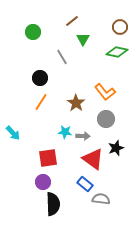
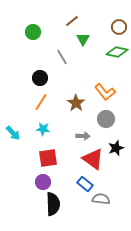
brown circle: moved 1 px left
cyan star: moved 22 px left, 3 px up
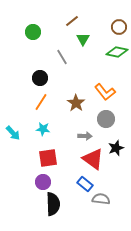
gray arrow: moved 2 px right
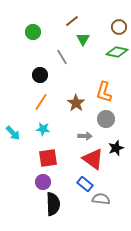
black circle: moved 3 px up
orange L-shape: moved 1 px left; rotated 55 degrees clockwise
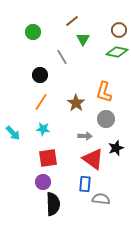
brown circle: moved 3 px down
blue rectangle: rotated 56 degrees clockwise
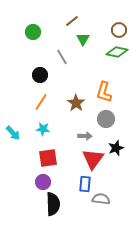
red triangle: rotated 30 degrees clockwise
